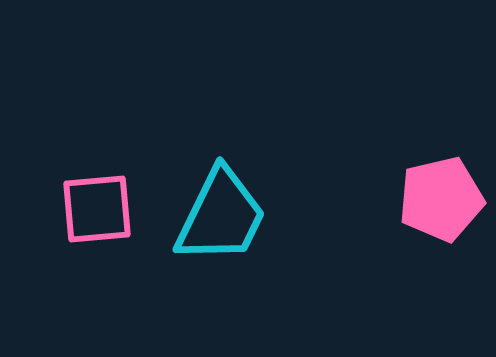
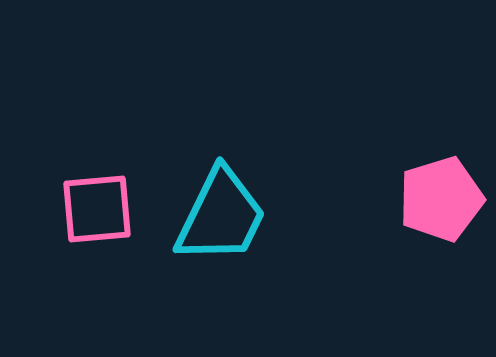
pink pentagon: rotated 4 degrees counterclockwise
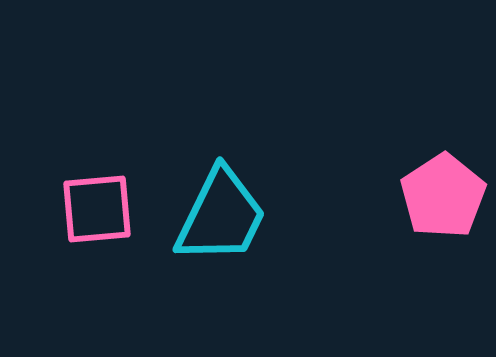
pink pentagon: moved 2 px right, 3 px up; rotated 16 degrees counterclockwise
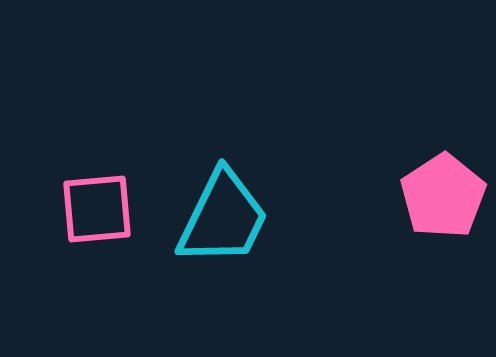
cyan trapezoid: moved 2 px right, 2 px down
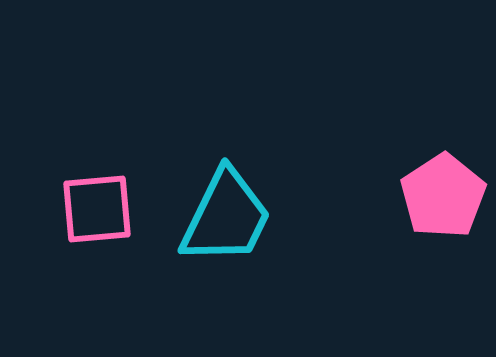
cyan trapezoid: moved 3 px right, 1 px up
